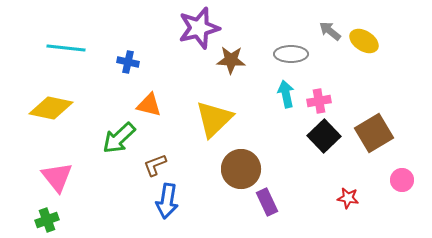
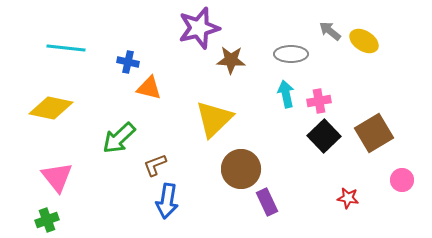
orange triangle: moved 17 px up
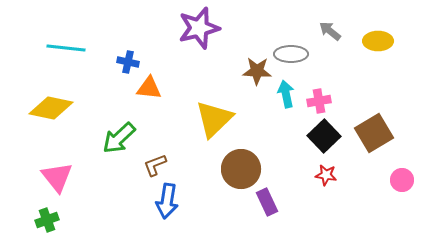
yellow ellipse: moved 14 px right; rotated 32 degrees counterclockwise
brown star: moved 26 px right, 11 px down
orange triangle: rotated 8 degrees counterclockwise
red star: moved 22 px left, 23 px up
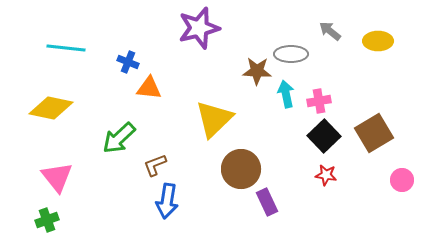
blue cross: rotated 10 degrees clockwise
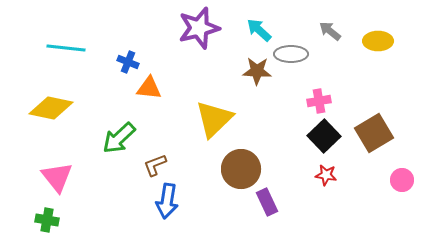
cyan arrow: moved 27 px left, 64 px up; rotated 36 degrees counterclockwise
green cross: rotated 30 degrees clockwise
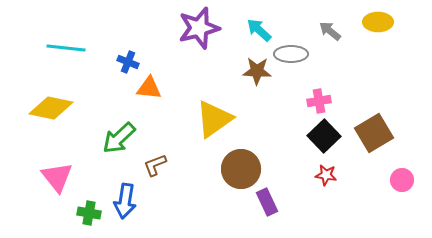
yellow ellipse: moved 19 px up
yellow triangle: rotated 9 degrees clockwise
blue arrow: moved 42 px left
green cross: moved 42 px right, 7 px up
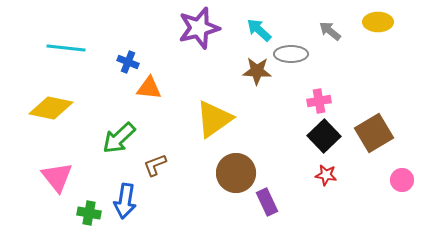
brown circle: moved 5 px left, 4 px down
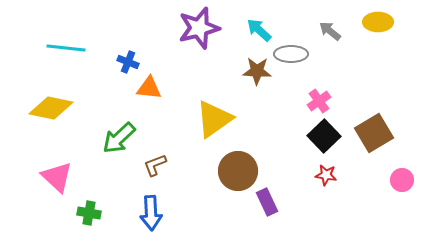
pink cross: rotated 25 degrees counterclockwise
brown circle: moved 2 px right, 2 px up
pink triangle: rotated 8 degrees counterclockwise
blue arrow: moved 26 px right, 12 px down; rotated 12 degrees counterclockwise
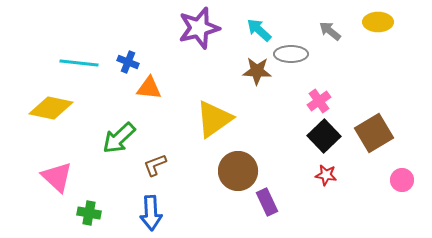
cyan line: moved 13 px right, 15 px down
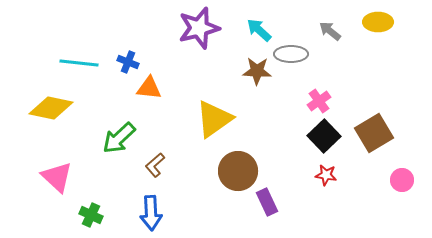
brown L-shape: rotated 20 degrees counterclockwise
green cross: moved 2 px right, 2 px down; rotated 15 degrees clockwise
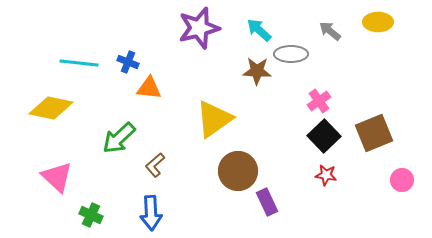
brown square: rotated 9 degrees clockwise
